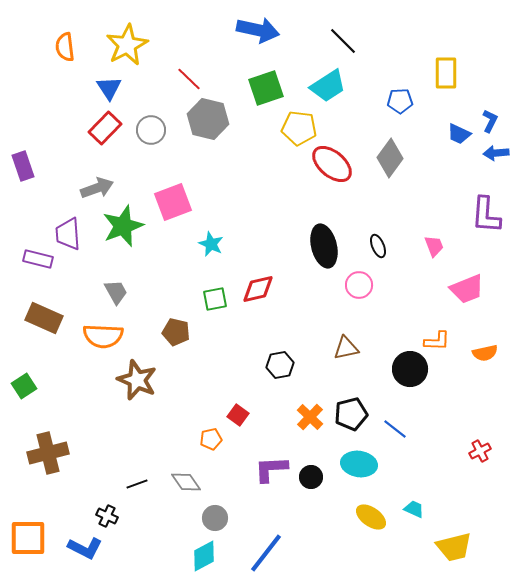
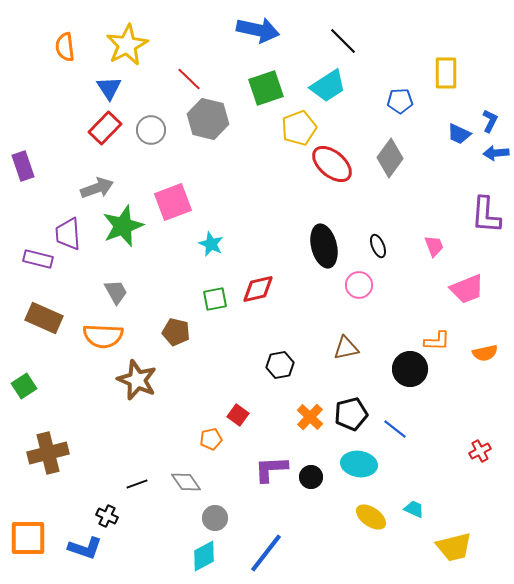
yellow pentagon at (299, 128): rotated 28 degrees counterclockwise
blue L-shape at (85, 548): rotated 8 degrees counterclockwise
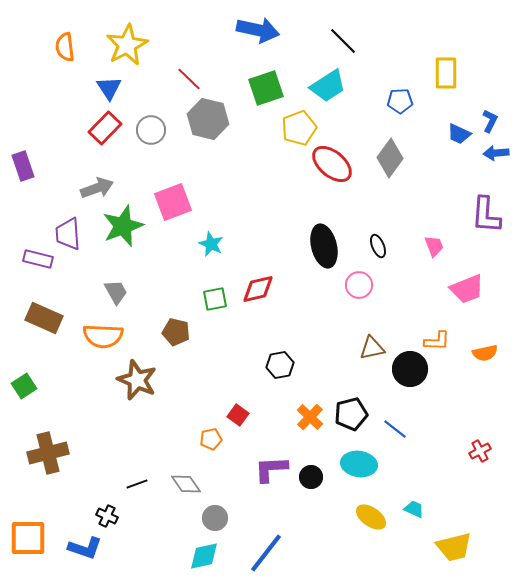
brown triangle at (346, 348): moved 26 px right
gray diamond at (186, 482): moved 2 px down
cyan diamond at (204, 556): rotated 16 degrees clockwise
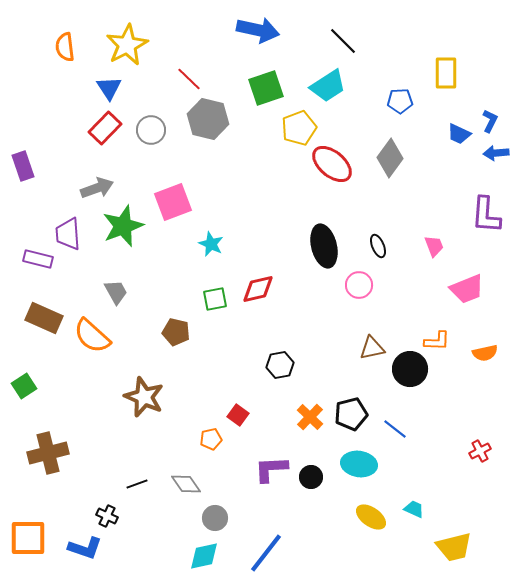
orange semicircle at (103, 336): moved 11 px left; rotated 39 degrees clockwise
brown star at (137, 380): moved 7 px right, 17 px down
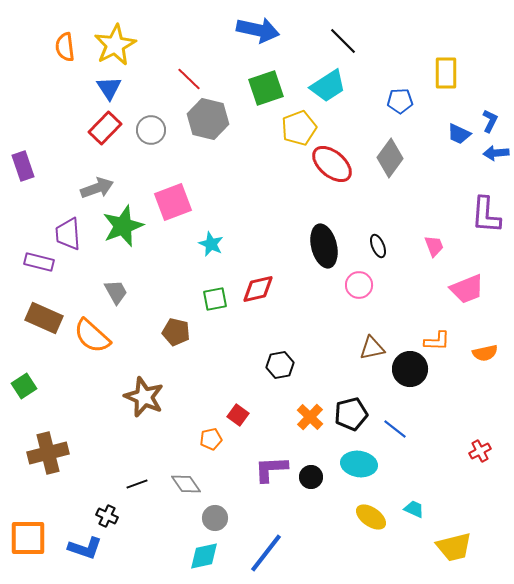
yellow star at (127, 45): moved 12 px left
purple rectangle at (38, 259): moved 1 px right, 3 px down
